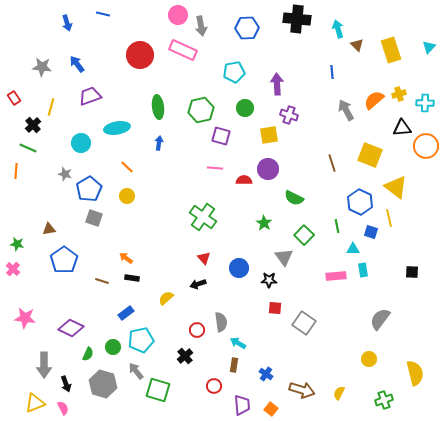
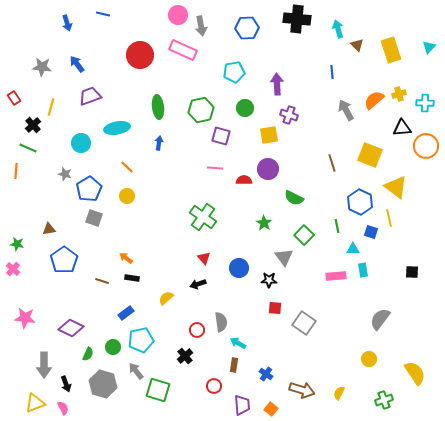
yellow semicircle at (415, 373): rotated 20 degrees counterclockwise
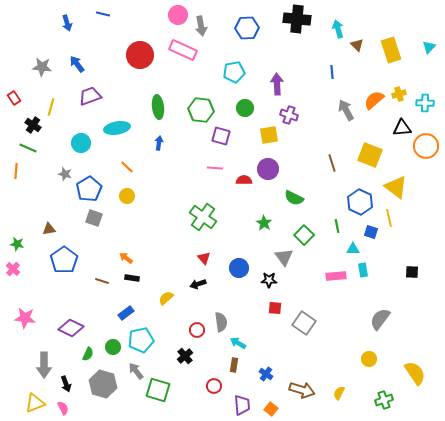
green hexagon at (201, 110): rotated 20 degrees clockwise
black cross at (33, 125): rotated 14 degrees counterclockwise
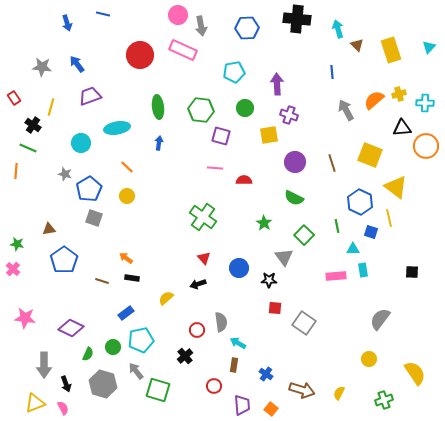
purple circle at (268, 169): moved 27 px right, 7 px up
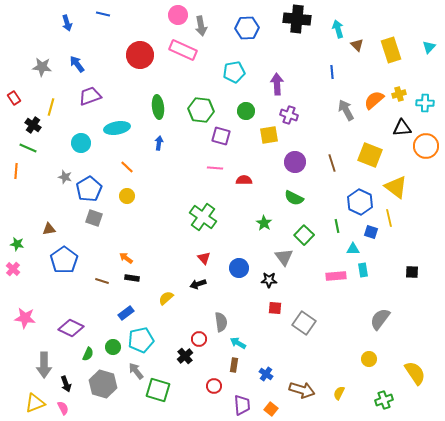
green circle at (245, 108): moved 1 px right, 3 px down
gray star at (65, 174): moved 3 px down
red circle at (197, 330): moved 2 px right, 9 px down
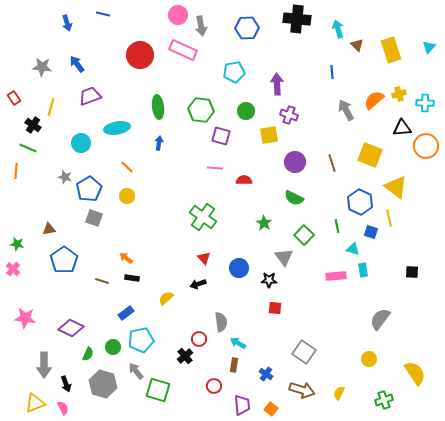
cyan triangle at (353, 249): rotated 16 degrees clockwise
gray square at (304, 323): moved 29 px down
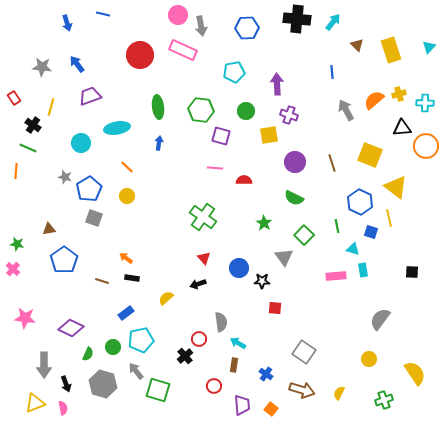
cyan arrow at (338, 29): moved 5 px left, 7 px up; rotated 54 degrees clockwise
black star at (269, 280): moved 7 px left, 1 px down
pink semicircle at (63, 408): rotated 16 degrees clockwise
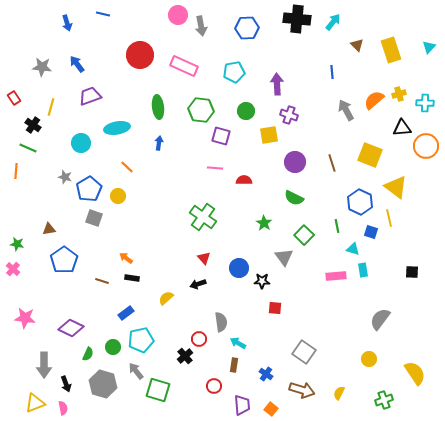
pink rectangle at (183, 50): moved 1 px right, 16 px down
yellow circle at (127, 196): moved 9 px left
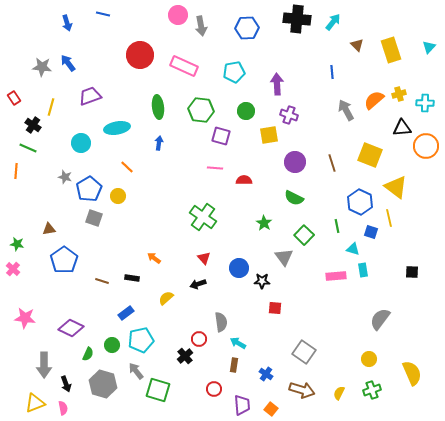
blue arrow at (77, 64): moved 9 px left, 1 px up
orange arrow at (126, 258): moved 28 px right
green circle at (113, 347): moved 1 px left, 2 px up
yellow semicircle at (415, 373): moved 3 px left; rotated 10 degrees clockwise
red circle at (214, 386): moved 3 px down
green cross at (384, 400): moved 12 px left, 10 px up
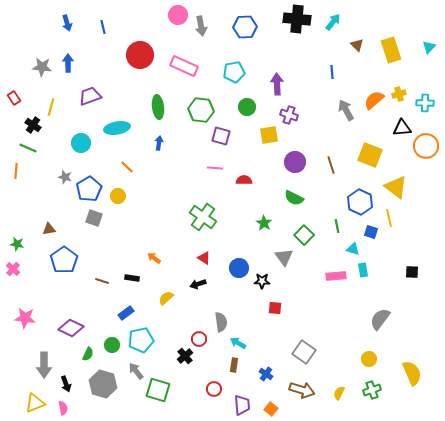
blue line at (103, 14): moved 13 px down; rotated 64 degrees clockwise
blue hexagon at (247, 28): moved 2 px left, 1 px up
blue arrow at (68, 63): rotated 36 degrees clockwise
green circle at (246, 111): moved 1 px right, 4 px up
brown line at (332, 163): moved 1 px left, 2 px down
red triangle at (204, 258): rotated 16 degrees counterclockwise
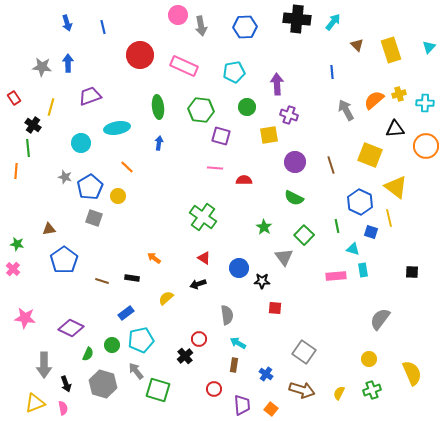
black triangle at (402, 128): moved 7 px left, 1 px down
green line at (28, 148): rotated 60 degrees clockwise
blue pentagon at (89, 189): moved 1 px right, 2 px up
green star at (264, 223): moved 4 px down
gray semicircle at (221, 322): moved 6 px right, 7 px up
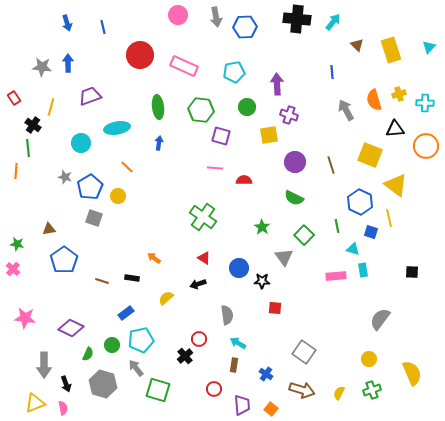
gray arrow at (201, 26): moved 15 px right, 9 px up
orange semicircle at (374, 100): rotated 65 degrees counterclockwise
yellow triangle at (396, 187): moved 2 px up
green star at (264, 227): moved 2 px left
gray arrow at (136, 371): moved 3 px up
